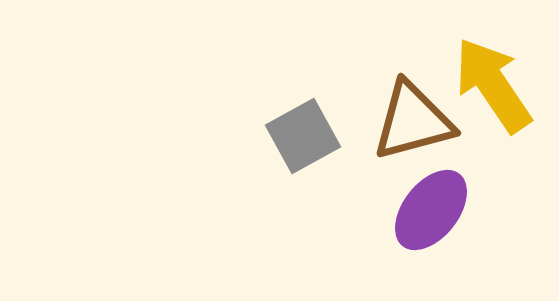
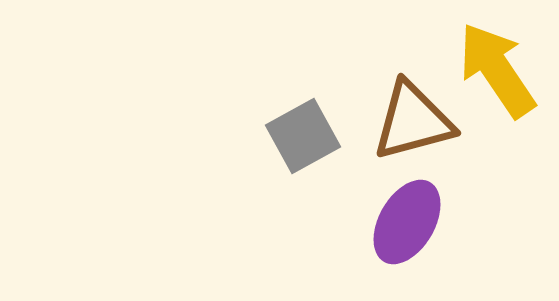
yellow arrow: moved 4 px right, 15 px up
purple ellipse: moved 24 px left, 12 px down; rotated 8 degrees counterclockwise
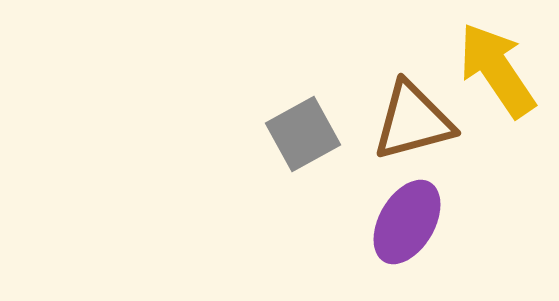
gray square: moved 2 px up
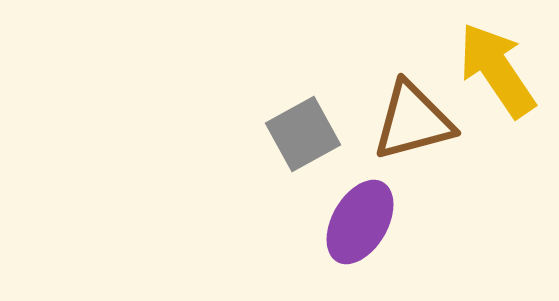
purple ellipse: moved 47 px left
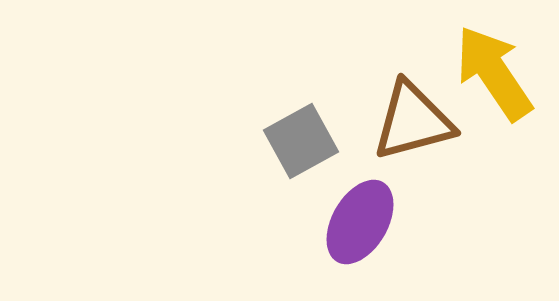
yellow arrow: moved 3 px left, 3 px down
gray square: moved 2 px left, 7 px down
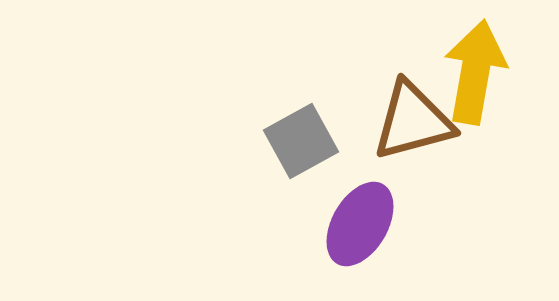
yellow arrow: moved 19 px left, 1 px up; rotated 44 degrees clockwise
purple ellipse: moved 2 px down
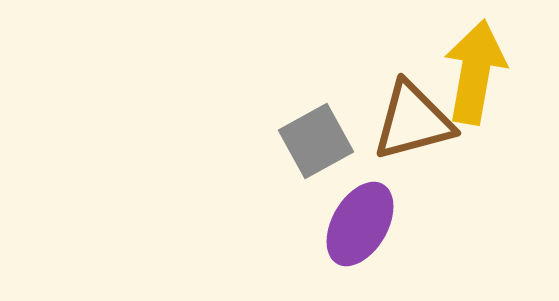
gray square: moved 15 px right
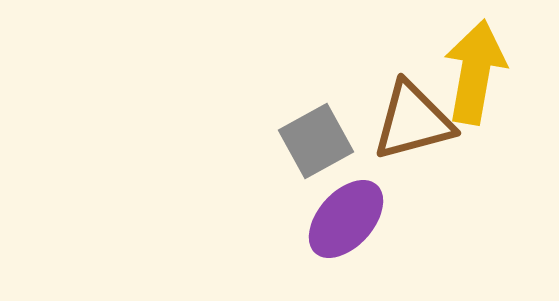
purple ellipse: moved 14 px left, 5 px up; rotated 12 degrees clockwise
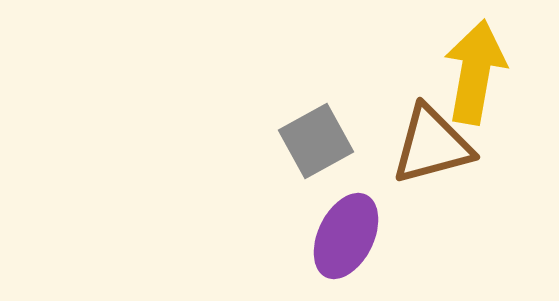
brown triangle: moved 19 px right, 24 px down
purple ellipse: moved 17 px down; rotated 16 degrees counterclockwise
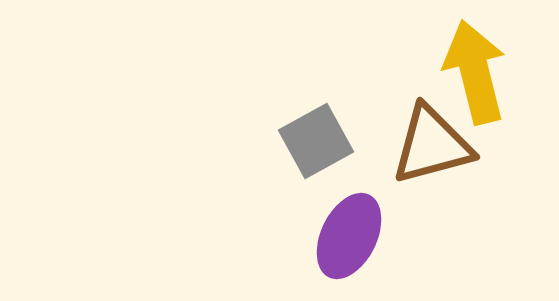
yellow arrow: rotated 24 degrees counterclockwise
purple ellipse: moved 3 px right
